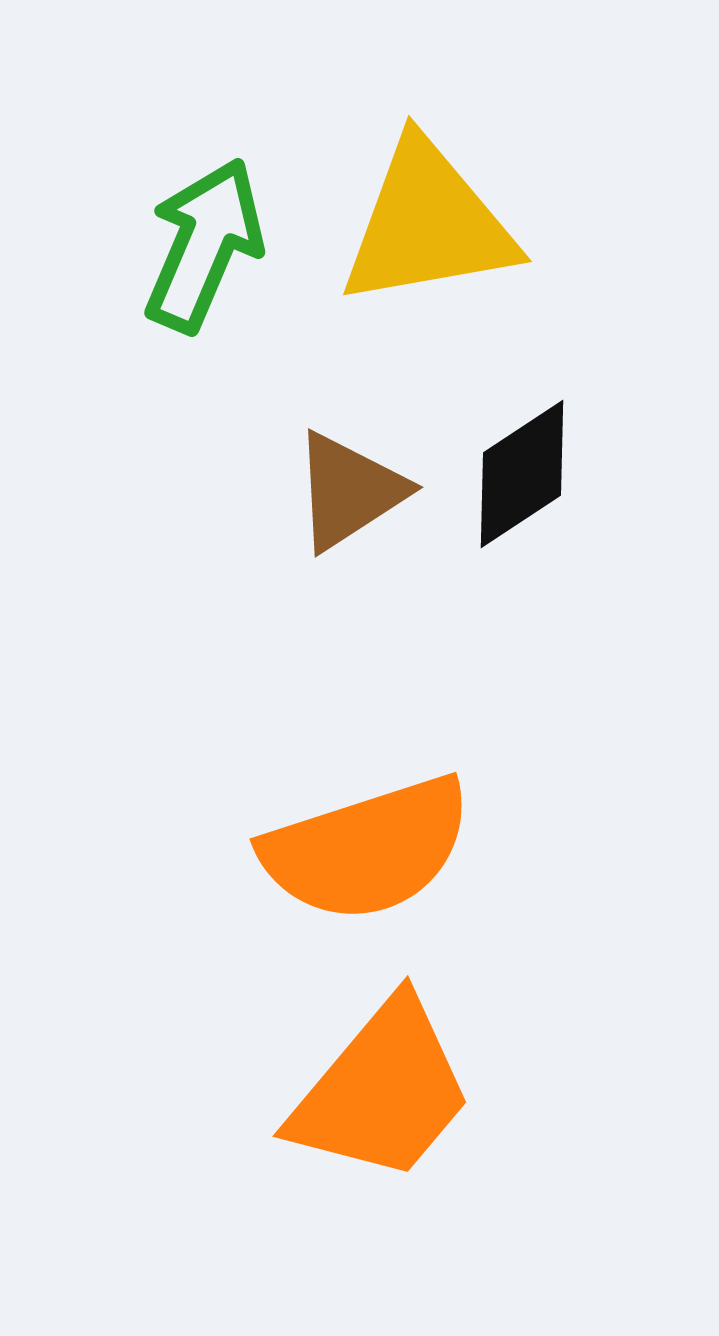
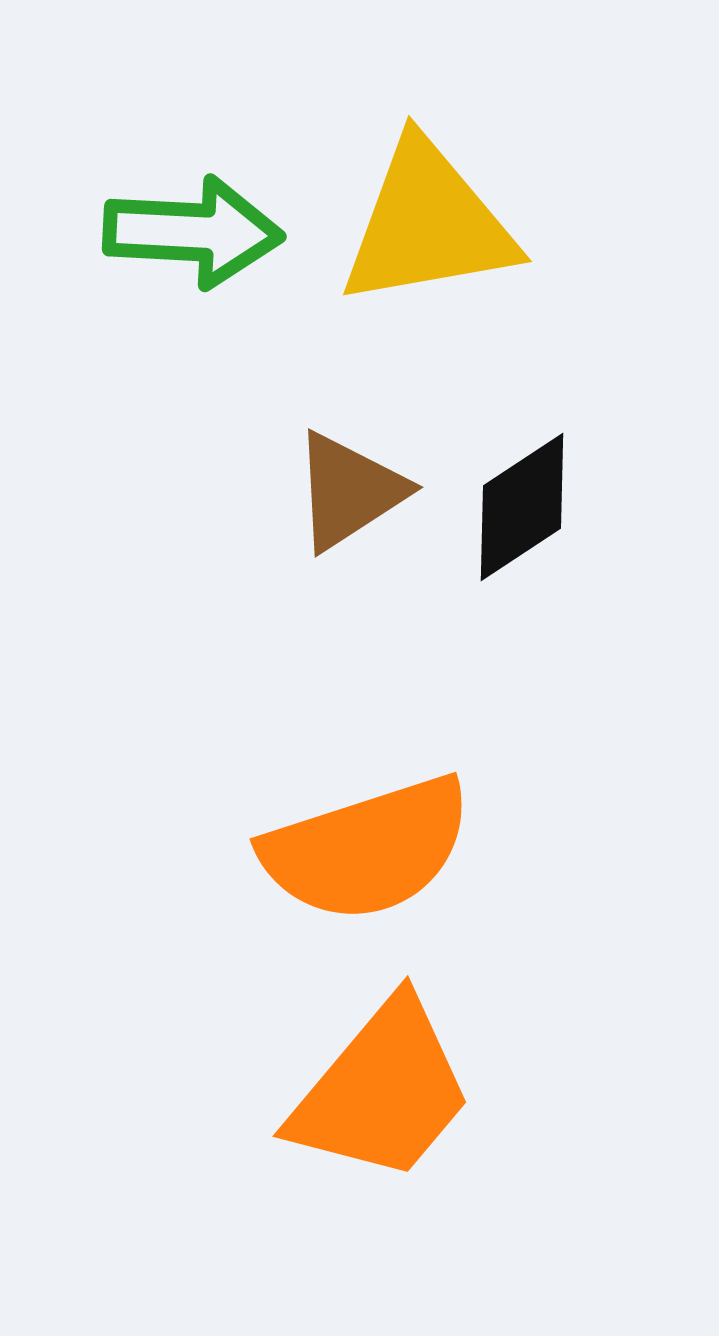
green arrow: moved 11 px left, 13 px up; rotated 70 degrees clockwise
black diamond: moved 33 px down
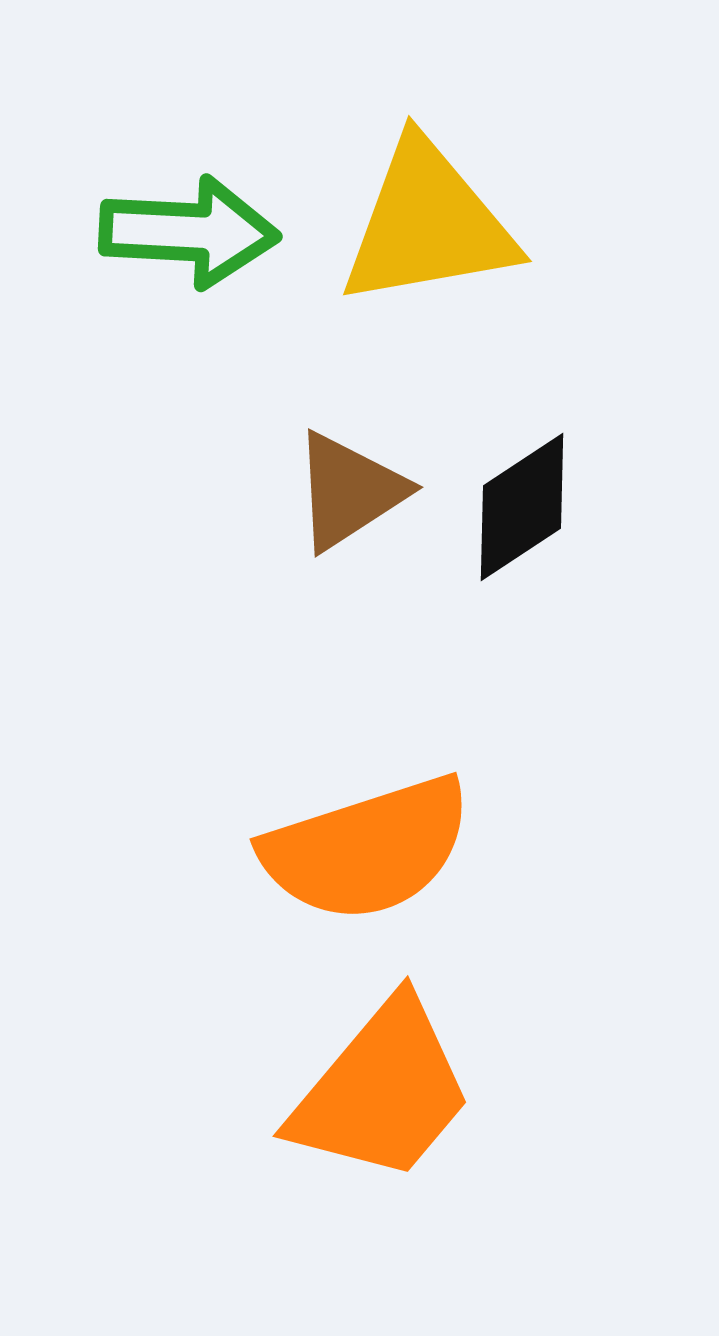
green arrow: moved 4 px left
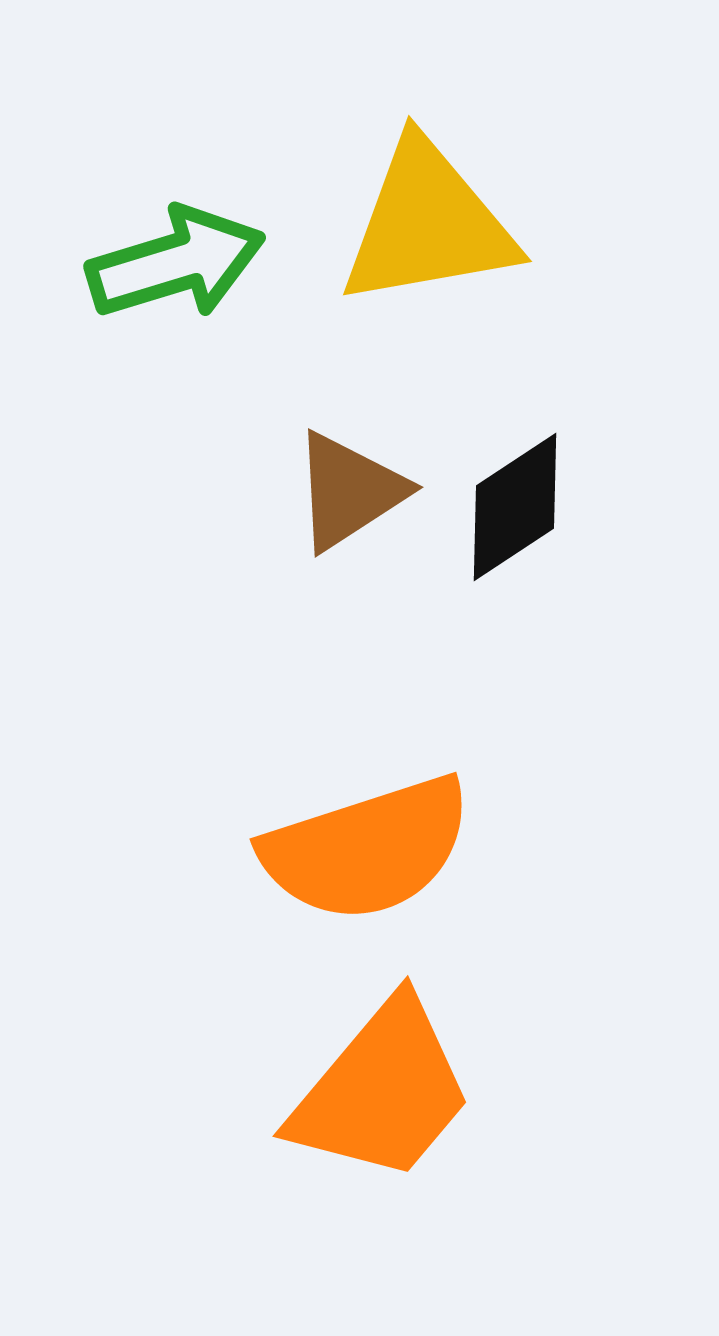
green arrow: moved 13 px left, 31 px down; rotated 20 degrees counterclockwise
black diamond: moved 7 px left
